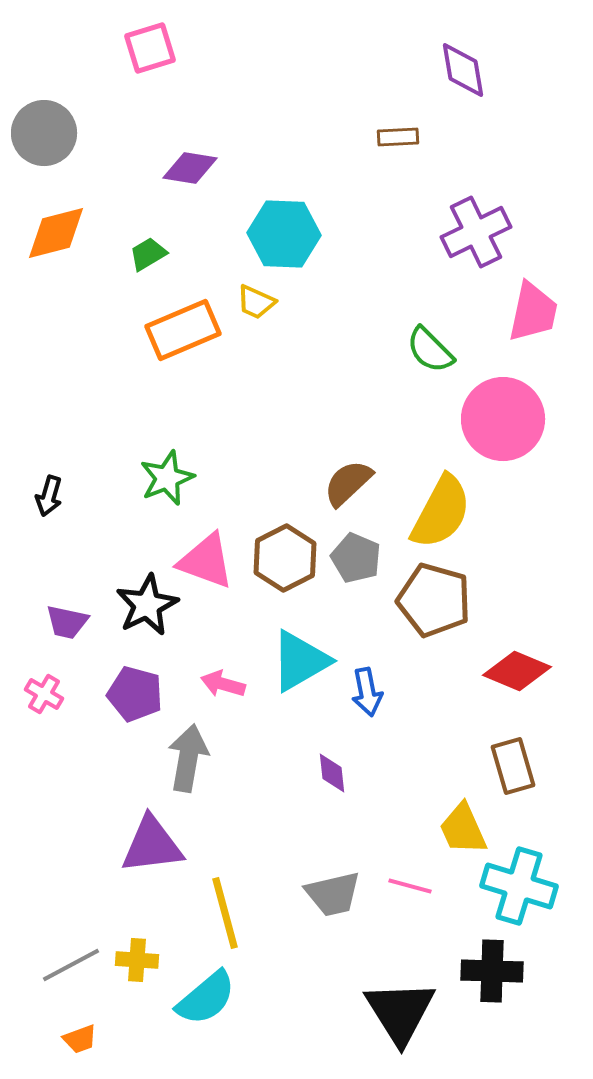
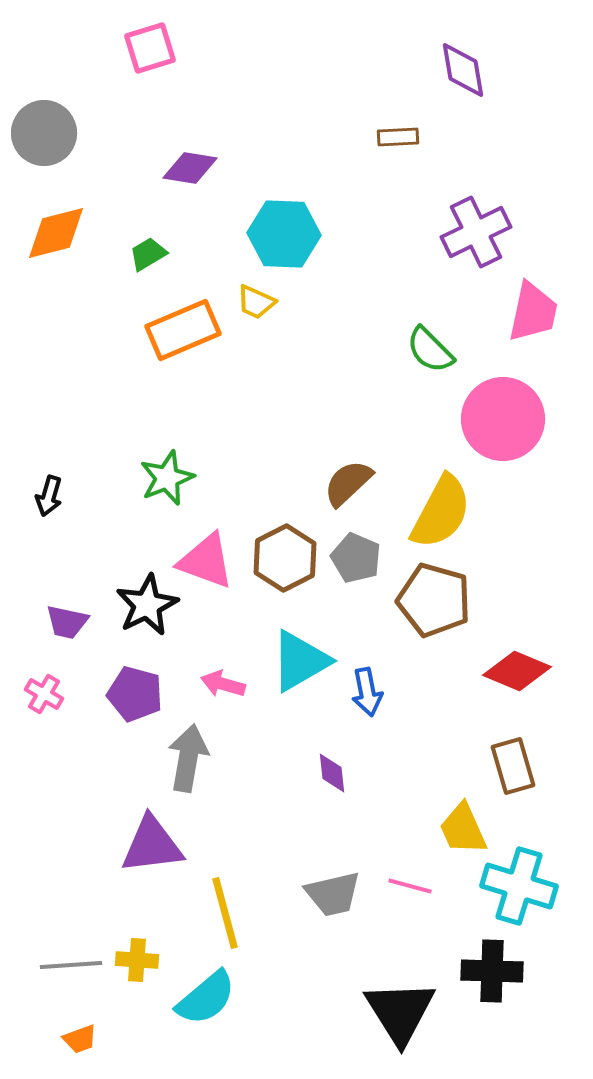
gray line at (71, 965): rotated 24 degrees clockwise
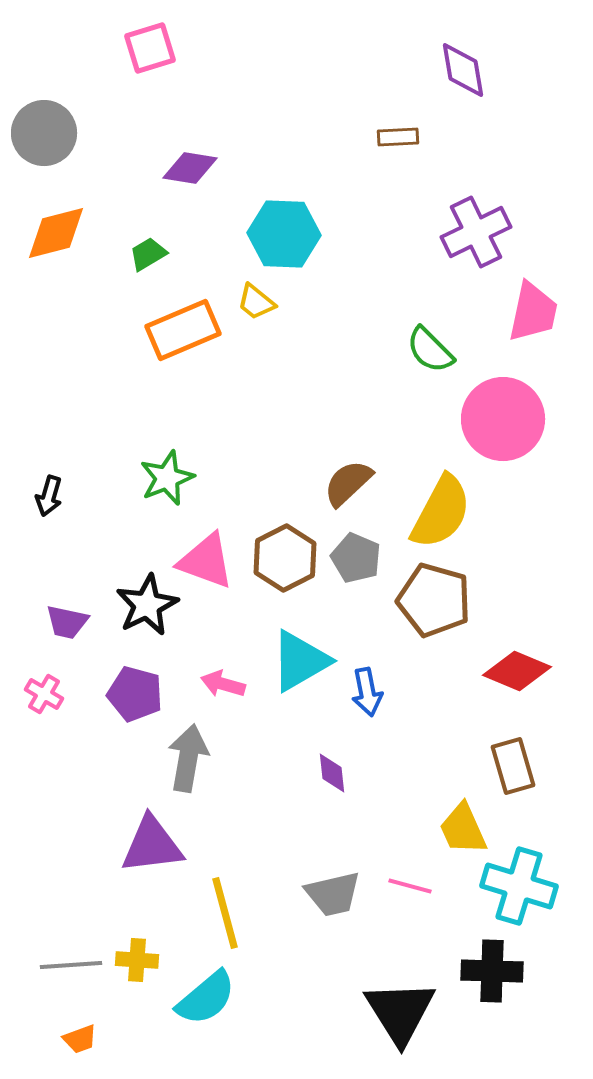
yellow trapezoid at (256, 302): rotated 15 degrees clockwise
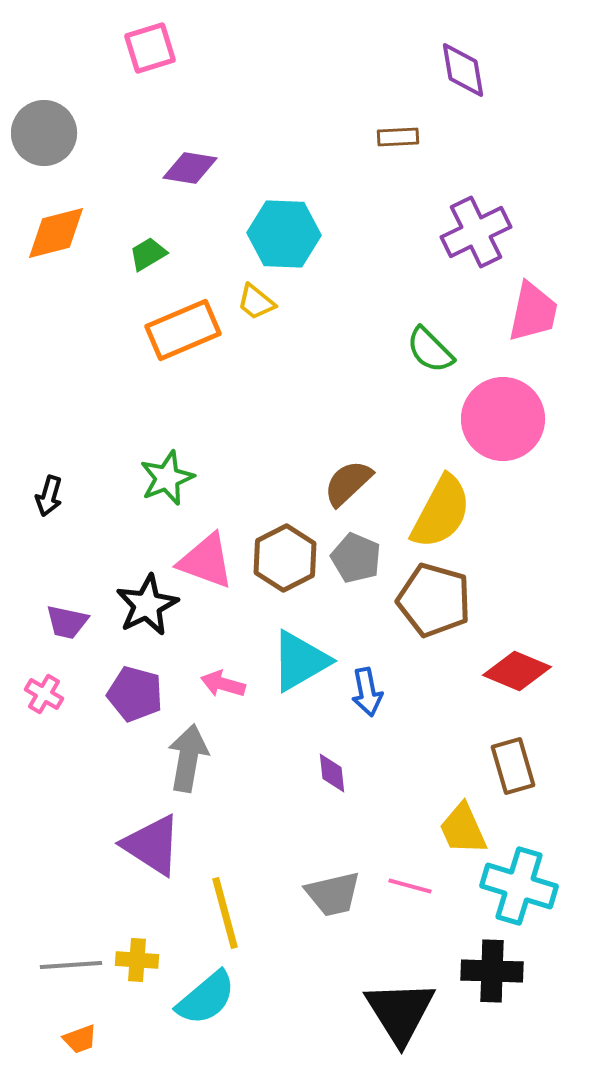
purple triangle at (152, 845): rotated 40 degrees clockwise
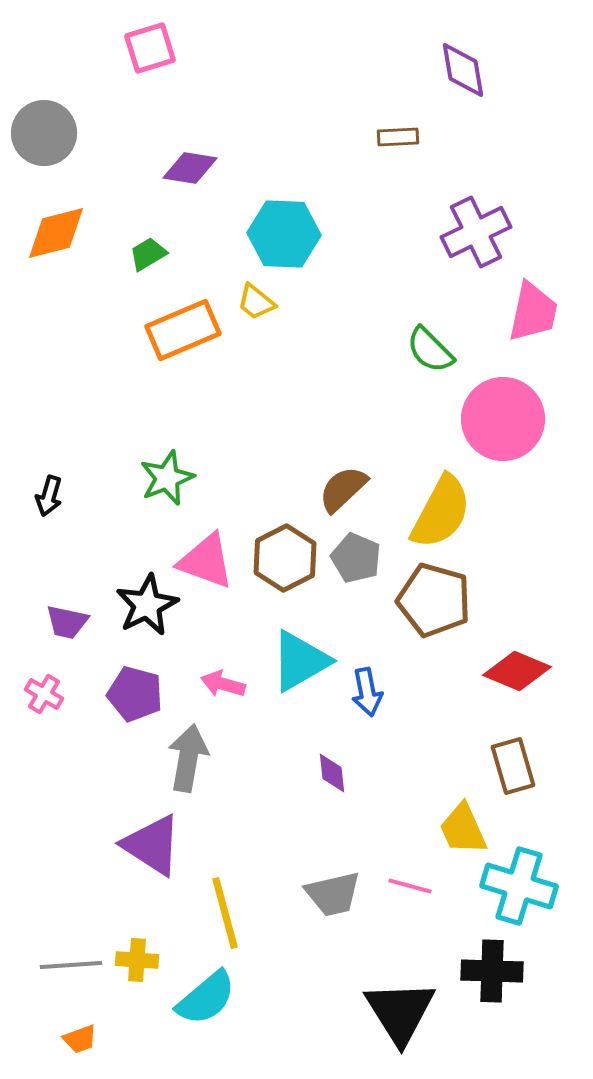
brown semicircle at (348, 483): moved 5 px left, 6 px down
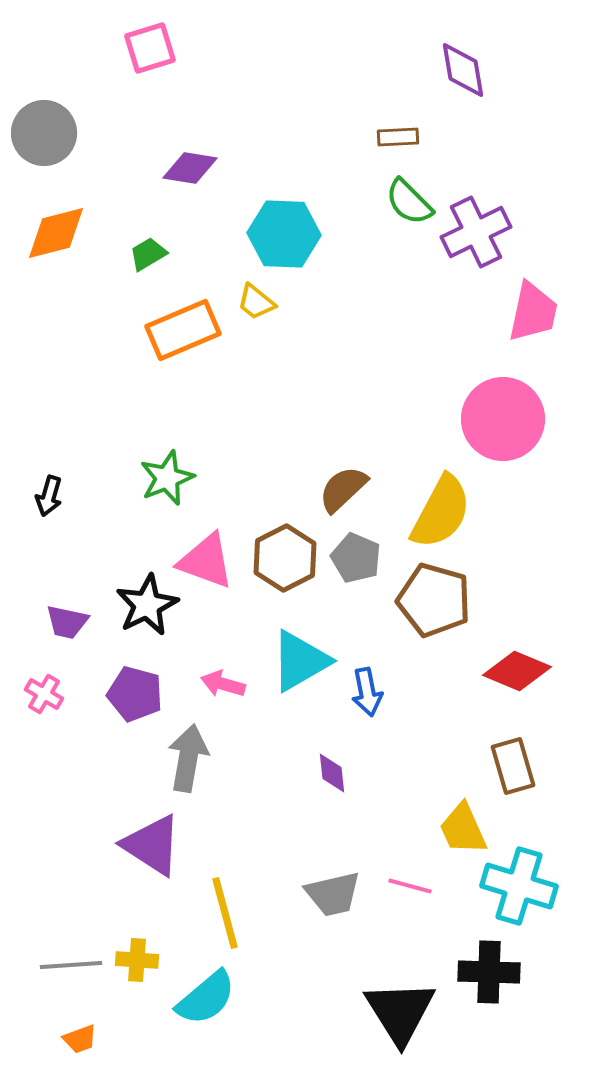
green semicircle at (430, 350): moved 21 px left, 148 px up
black cross at (492, 971): moved 3 px left, 1 px down
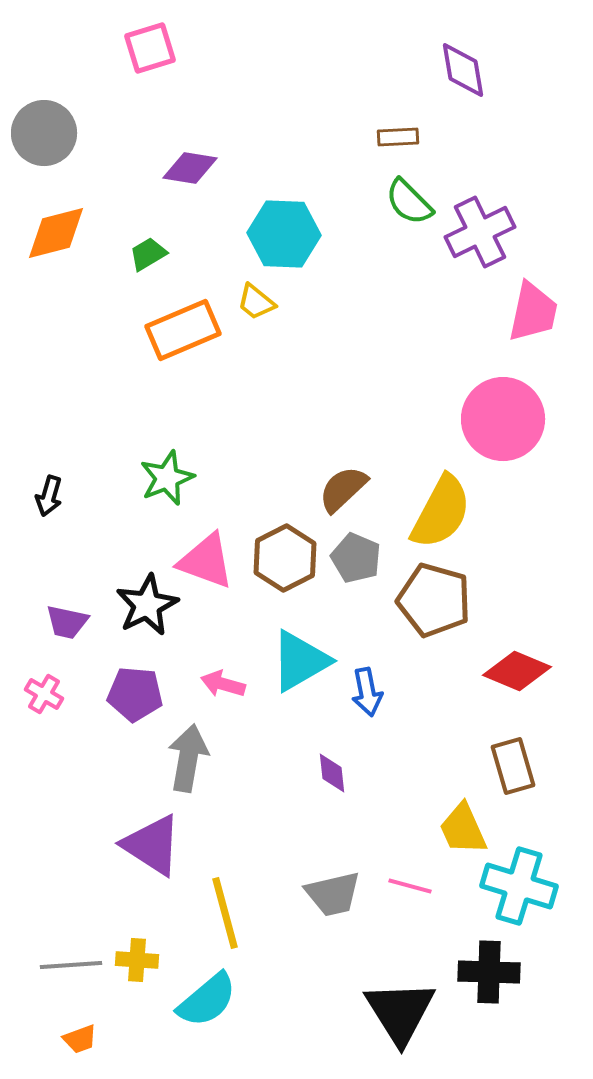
purple cross at (476, 232): moved 4 px right
purple pentagon at (135, 694): rotated 10 degrees counterclockwise
cyan semicircle at (206, 998): moved 1 px right, 2 px down
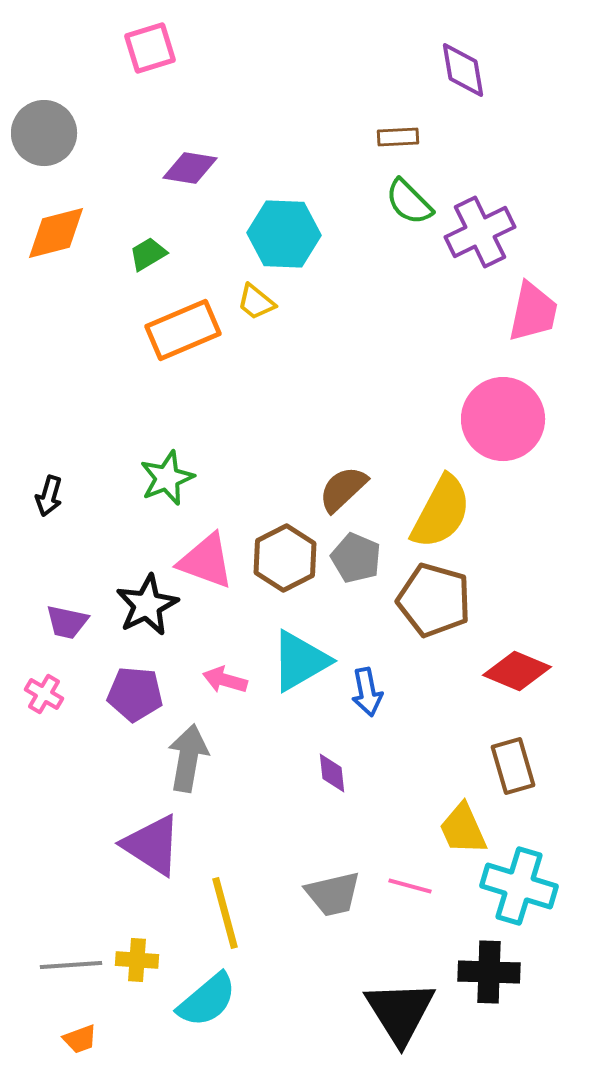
pink arrow at (223, 684): moved 2 px right, 4 px up
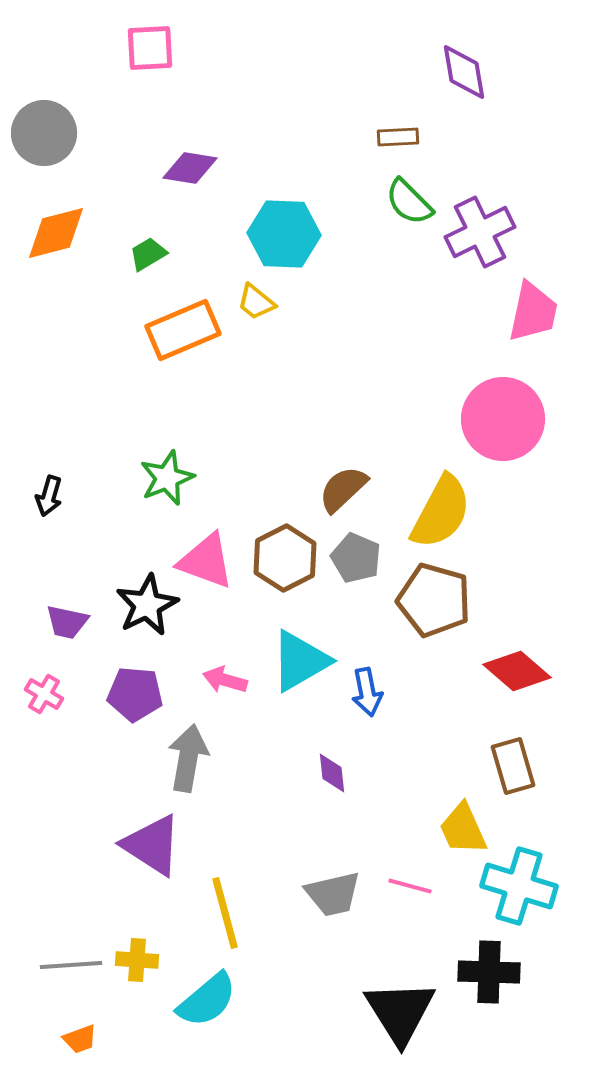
pink square at (150, 48): rotated 14 degrees clockwise
purple diamond at (463, 70): moved 1 px right, 2 px down
red diamond at (517, 671): rotated 18 degrees clockwise
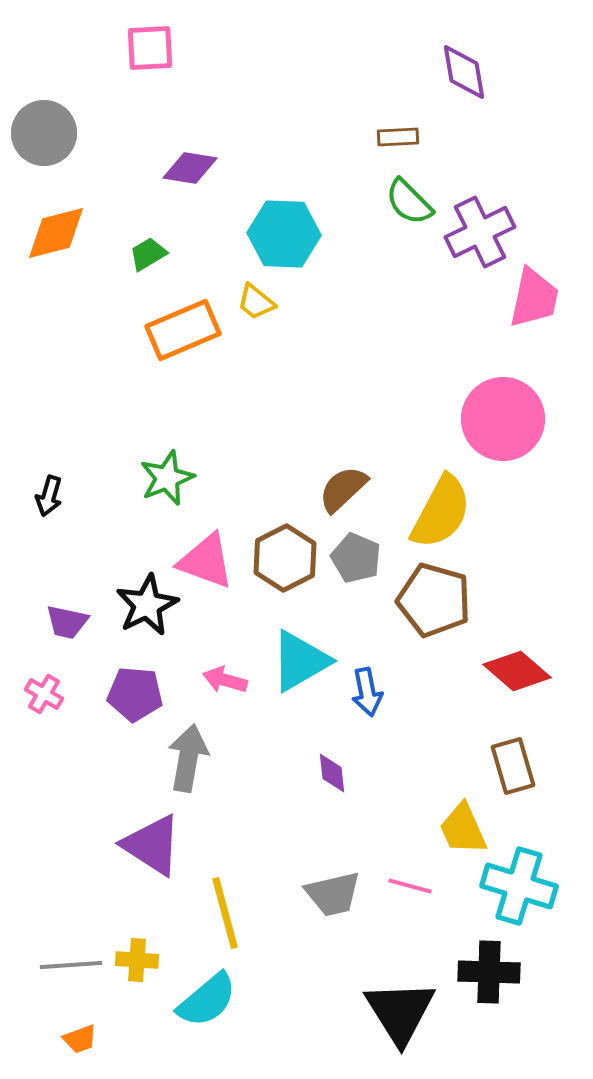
pink trapezoid at (533, 312): moved 1 px right, 14 px up
